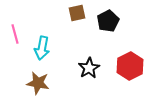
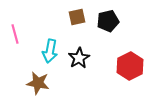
brown square: moved 4 px down
black pentagon: rotated 15 degrees clockwise
cyan arrow: moved 8 px right, 3 px down
black star: moved 10 px left, 10 px up
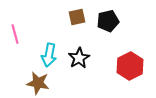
cyan arrow: moved 1 px left, 4 px down
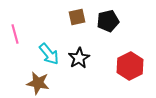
cyan arrow: moved 1 px up; rotated 50 degrees counterclockwise
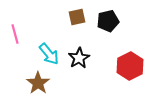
brown star: rotated 25 degrees clockwise
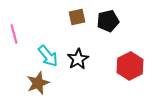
pink line: moved 1 px left
cyan arrow: moved 1 px left, 2 px down
black star: moved 1 px left, 1 px down
brown star: rotated 15 degrees clockwise
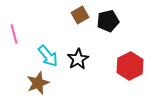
brown square: moved 3 px right, 2 px up; rotated 18 degrees counterclockwise
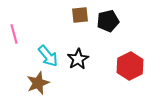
brown square: rotated 24 degrees clockwise
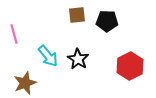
brown square: moved 3 px left
black pentagon: moved 1 px left; rotated 15 degrees clockwise
black star: rotated 10 degrees counterclockwise
brown star: moved 13 px left
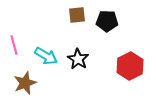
pink line: moved 11 px down
cyan arrow: moved 2 px left; rotated 20 degrees counterclockwise
